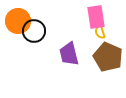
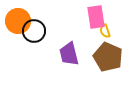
yellow semicircle: moved 5 px right, 1 px up
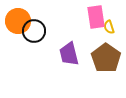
yellow semicircle: moved 4 px right, 4 px up
brown pentagon: moved 2 px left, 1 px down; rotated 12 degrees clockwise
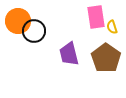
yellow semicircle: moved 3 px right
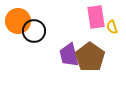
purple trapezoid: moved 1 px down
brown pentagon: moved 16 px left, 1 px up
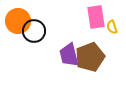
brown pentagon: rotated 16 degrees clockwise
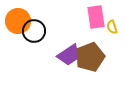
purple trapezoid: rotated 110 degrees counterclockwise
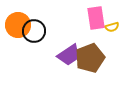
pink rectangle: moved 1 px down
orange circle: moved 4 px down
yellow semicircle: rotated 88 degrees counterclockwise
brown pentagon: moved 1 px down
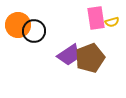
yellow semicircle: moved 5 px up
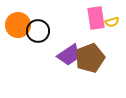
black circle: moved 4 px right
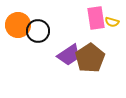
yellow semicircle: rotated 32 degrees clockwise
brown pentagon: rotated 12 degrees counterclockwise
